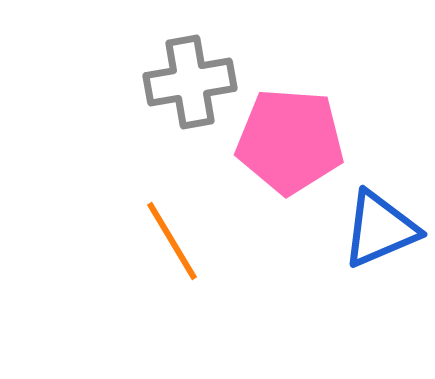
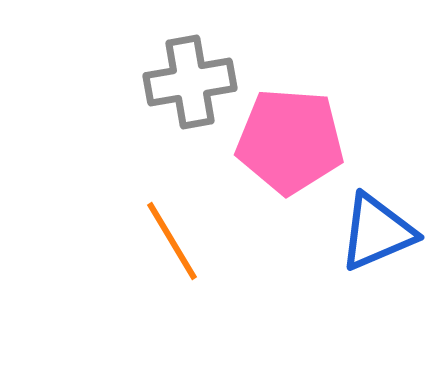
blue triangle: moved 3 px left, 3 px down
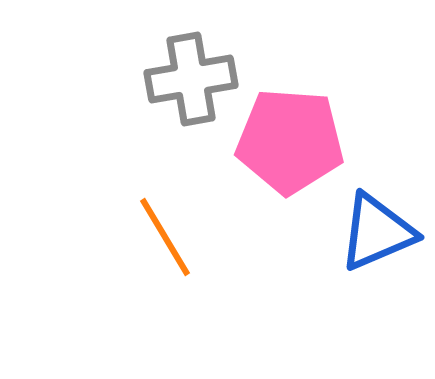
gray cross: moved 1 px right, 3 px up
orange line: moved 7 px left, 4 px up
